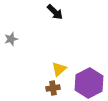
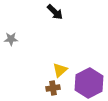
gray star: rotated 16 degrees clockwise
yellow triangle: moved 1 px right, 1 px down
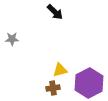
gray star: moved 1 px right
yellow triangle: rotated 28 degrees clockwise
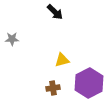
yellow triangle: moved 2 px right, 10 px up
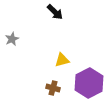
gray star: rotated 24 degrees counterclockwise
brown cross: rotated 24 degrees clockwise
